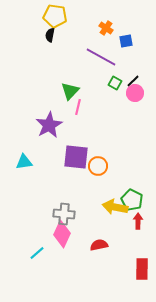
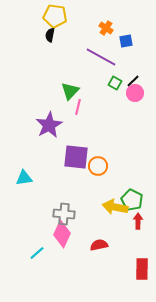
cyan triangle: moved 16 px down
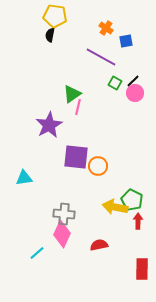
green triangle: moved 2 px right, 3 px down; rotated 12 degrees clockwise
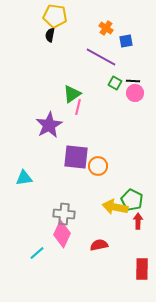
black line: rotated 48 degrees clockwise
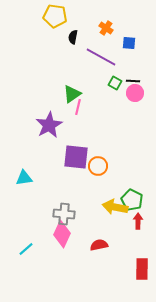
black semicircle: moved 23 px right, 2 px down
blue square: moved 3 px right, 2 px down; rotated 16 degrees clockwise
cyan line: moved 11 px left, 4 px up
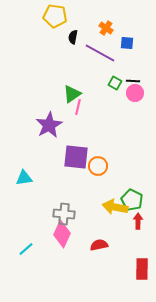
blue square: moved 2 px left
purple line: moved 1 px left, 4 px up
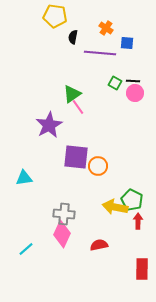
purple line: rotated 24 degrees counterclockwise
pink line: rotated 49 degrees counterclockwise
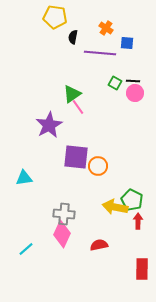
yellow pentagon: moved 1 px down
